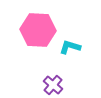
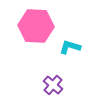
pink hexagon: moved 2 px left, 4 px up
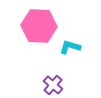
pink hexagon: moved 3 px right
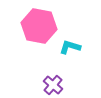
pink hexagon: rotated 8 degrees clockwise
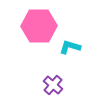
pink hexagon: rotated 12 degrees counterclockwise
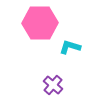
pink hexagon: moved 1 px right, 3 px up
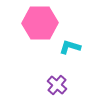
purple cross: moved 4 px right
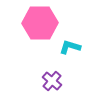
purple cross: moved 5 px left, 4 px up
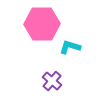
pink hexagon: moved 2 px right, 1 px down
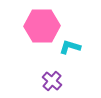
pink hexagon: moved 2 px down
